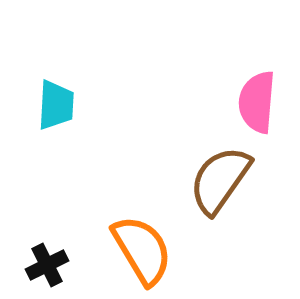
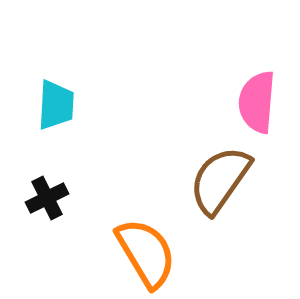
orange semicircle: moved 4 px right, 3 px down
black cross: moved 67 px up
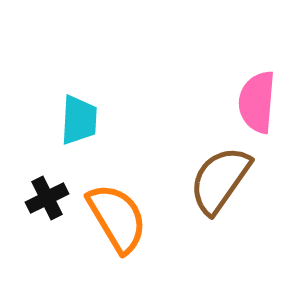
cyan trapezoid: moved 23 px right, 15 px down
orange semicircle: moved 29 px left, 35 px up
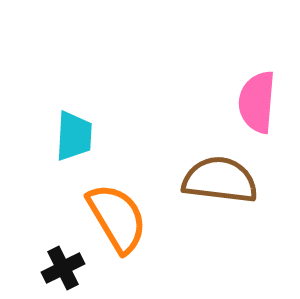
cyan trapezoid: moved 5 px left, 16 px down
brown semicircle: rotated 62 degrees clockwise
black cross: moved 16 px right, 70 px down
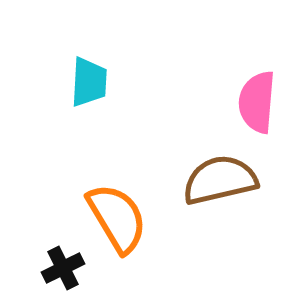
cyan trapezoid: moved 15 px right, 54 px up
brown semicircle: rotated 20 degrees counterclockwise
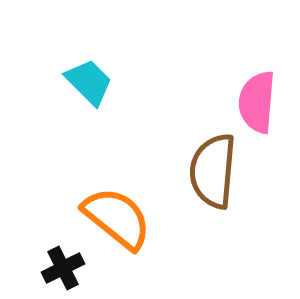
cyan trapezoid: rotated 48 degrees counterclockwise
brown semicircle: moved 7 px left, 9 px up; rotated 72 degrees counterclockwise
orange semicircle: rotated 20 degrees counterclockwise
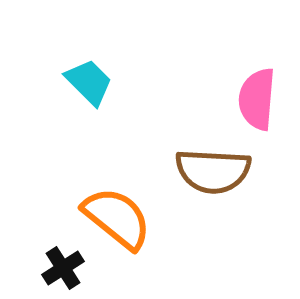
pink semicircle: moved 3 px up
brown semicircle: rotated 92 degrees counterclockwise
black cross: rotated 6 degrees counterclockwise
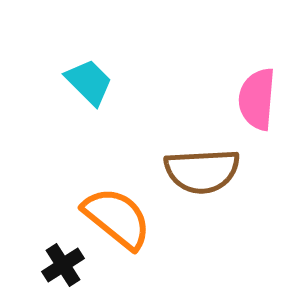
brown semicircle: moved 11 px left; rotated 6 degrees counterclockwise
black cross: moved 3 px up
